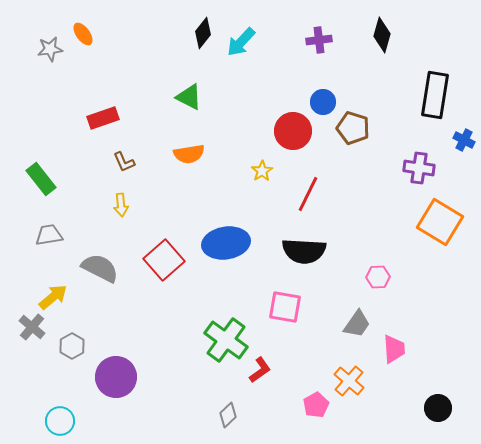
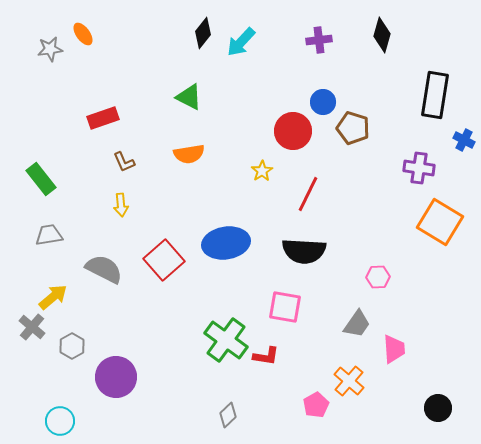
gray semicircle at (100, 268): moved 4 px right, 1 px down
red L-shape at (260, 370): moved 6 px right, 14 px up; rotated 44 degrees clockwise
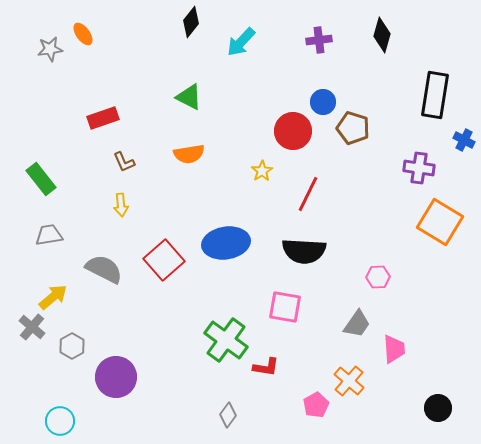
black diamond at (203, 33): moved 12 px left, 11 px up
red L-shape at (266, 356): moved 11 px down
gray diamond at (228, 415): rotated 10 degrees counterclockwise
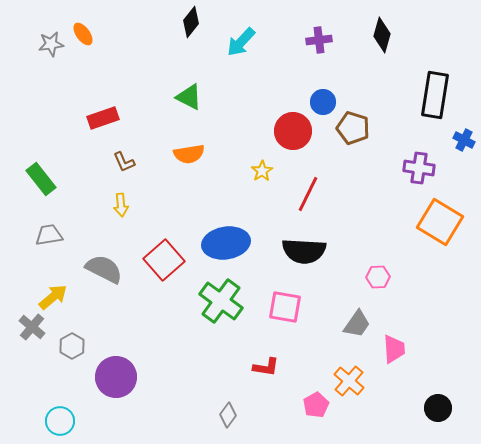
gray star at (50, 49): moved 1 px right, 5 px up
green cross at (226, 340): moved 5 px left, 39 px up
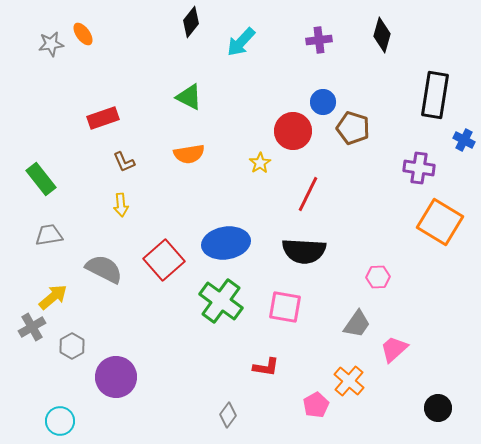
yellow star at (262, 171): moved 2 px left, 8 px up
gray cross at (32, 327): rotated 20 degrees clockwise
pink trapezoid at (394, 349): rotated 128 degrees counterclockwise
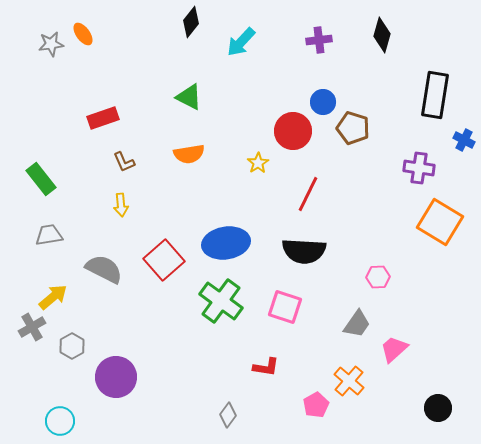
yellow star at (260, 163): moved 2 px left
pink square at (285, 307): rotated 8 degrees clockwise
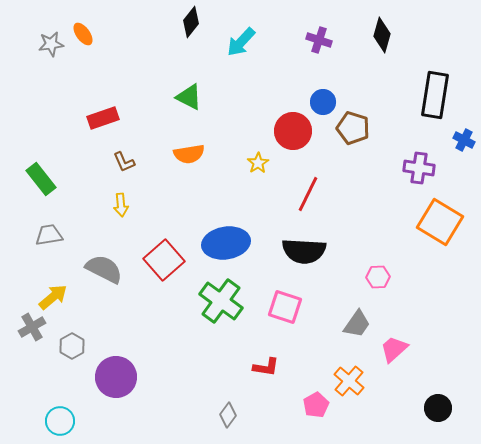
purple cross at (319, 40): rotated 25 degrees clockwise
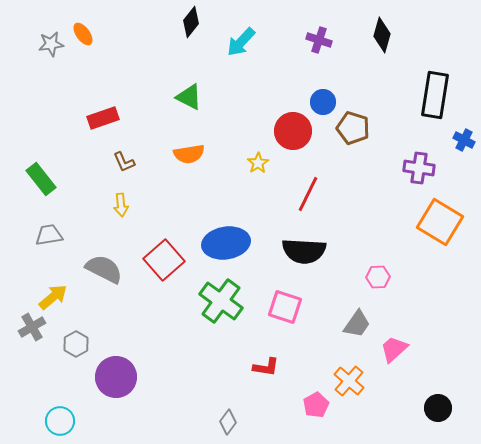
gray hexagon at (72, 346): moved 4 px right, 2 px up
gray diamond at (228, 415): moved 7 px down
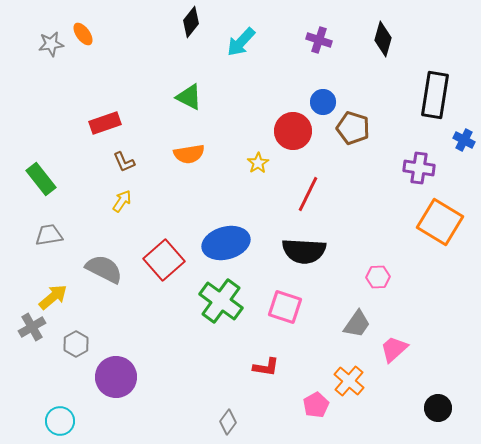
black diamond at (382, 35): moved 1 px right, 4 px down
red rectangle at (103, 118): moved 2 px right, 5 px down
yellow arrow at (121, 205): moved 1 px right, 4 px up; rotated 140 degrees counterclockwise
blue ellipse at (226, 243): rotated 6 degrees counterclockwise
